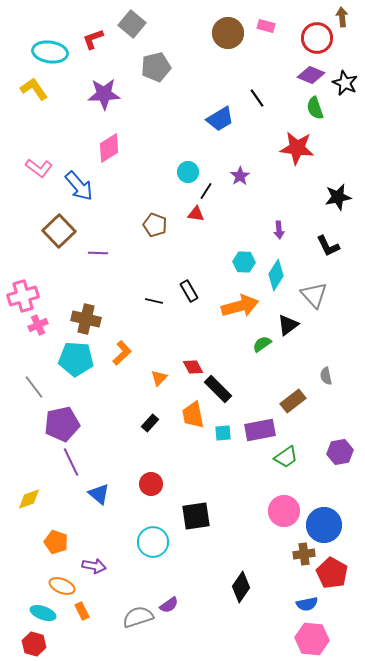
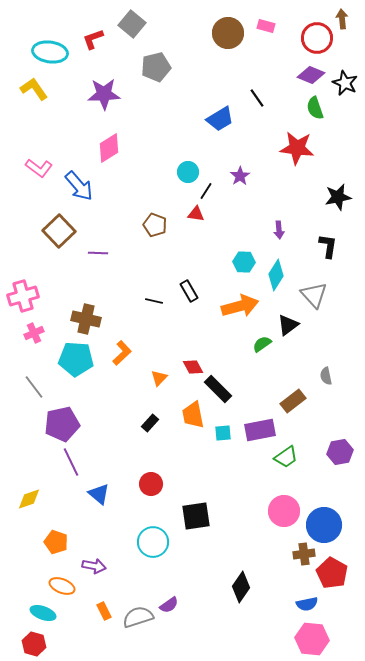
brown arrow at (342, 17): moved 2 px down
black L-shape at (328, 246): rotated 145 degrees counterclockwise
pink cross at (38, 325): moved 4 px left, 8 px down
orange rectangle at (82, 611): moved 22 px right
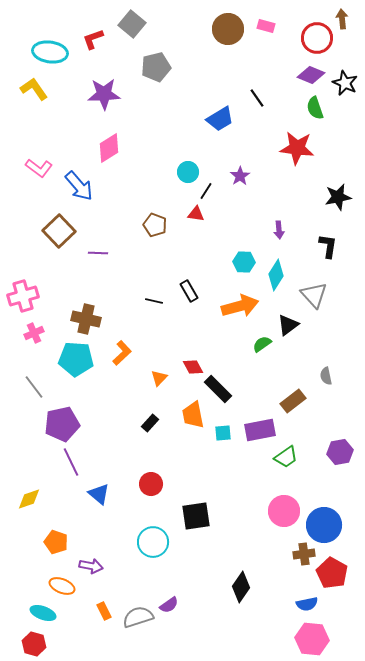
brown circle at (228, 33): moved 4 px up
purple arrow at (94, 566): moved 3 px left
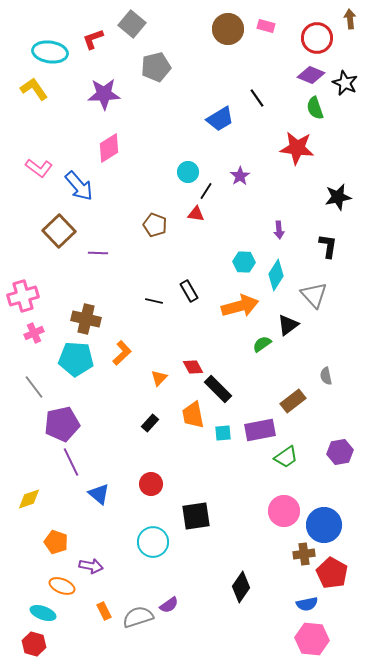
brown arrow at (342, 19): moved 8 px right
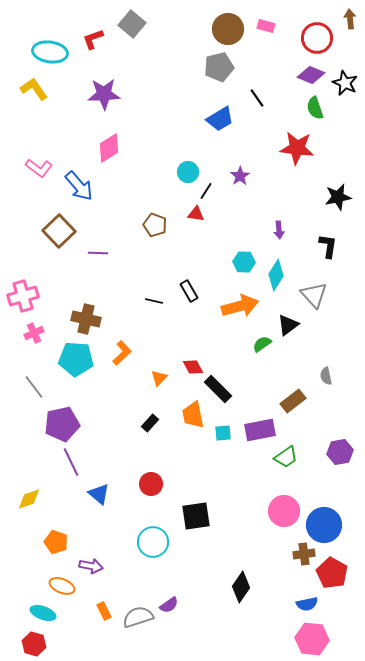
gray pentagon at (156, 67): moved 63 px right
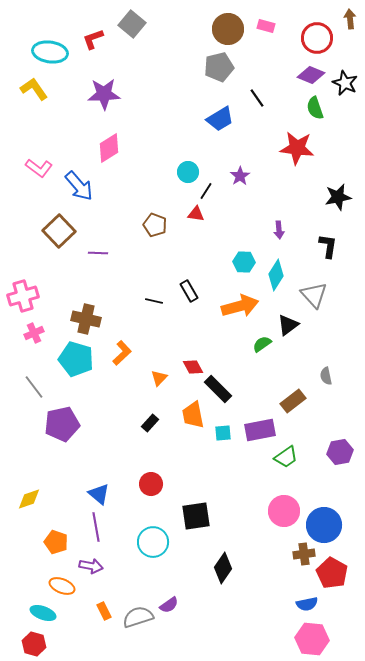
cyan pentagon at (76, 359): rotated 12 degrees clockwise
purple line at (71, 462): moved 25 px right, 65 px down; rotated 16 degrees clockwise
black diamond at (241, 587): moved 18 px left, 19 px up
